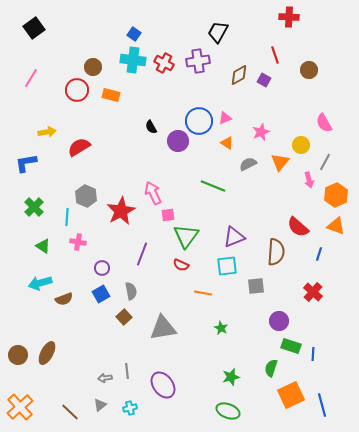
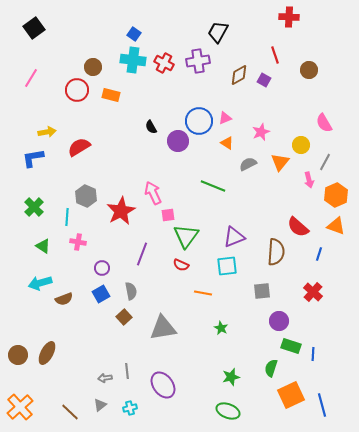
blue L-shape at (26, 163): moved 7 px right, 5 px up
gray square at (256, 286): moved 6 px right, 5 px down
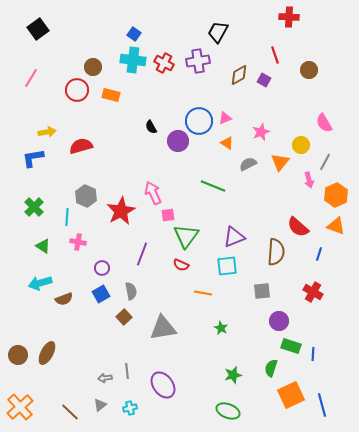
black square at (34, 28): moved 4 px right, 1 px down
red semicircle at (79, 147): moved 2 px right, 1 px up; rotated 15 degrees clockwise
red cross at (313, 292): rotated 12 degrees counterclockwise
green star at (231, 377): moved 2 px right, 2 px up
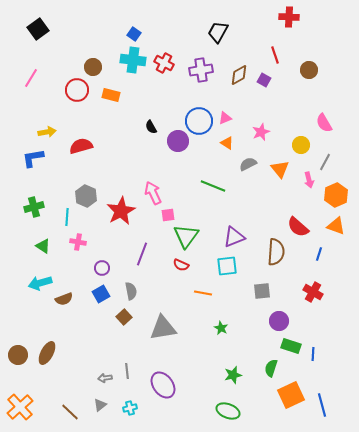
purple cross at (198, 61): moved 3 px right, 9 px down
orange triangle at (280, 162): moved 7 px down; rotated 18 degrees counterclockwise
green cross at (34, 207): rotated 30 degrees clockwise
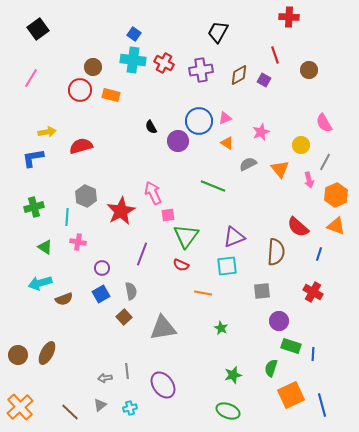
red circle at (77, 90): moved 3 px right
green triangle at (43, 246): moved 2 px right, 1 px down
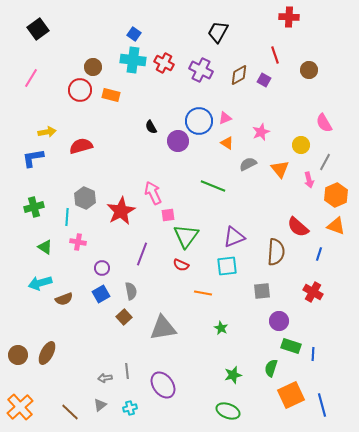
purple cross at (201, 70): rotated 35 degrees clockwise
gray hexagon at (86, 196): moved 1 px left, 2 px down
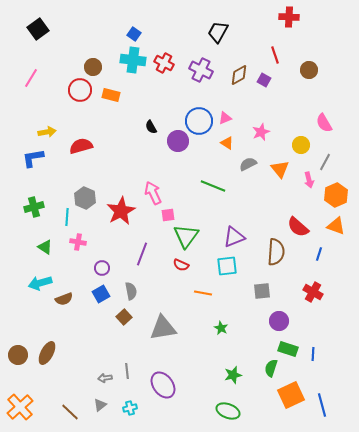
green rectangle at (291, 346): moved 3 px left, 3 px down
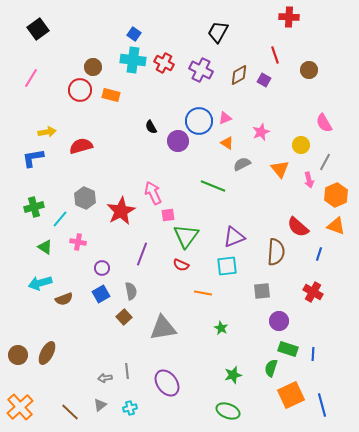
gray semicircle at (248, 164): moved 6 px left
cyan line at (67, 217): moved 7 px left, 2 px down; rotated 36 degrees clockwise
purple ellipse at (163, 385): moved 4 px right, 2 px up
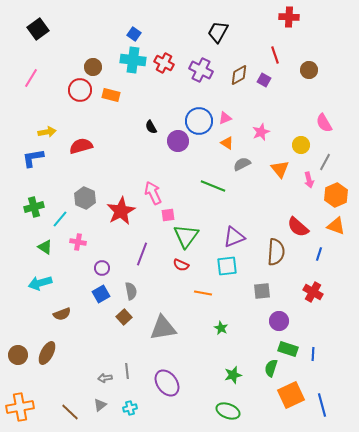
brown semicircle at (64, 299): moved 2 px left, 15 px down
orange cross at (20, 407): rotated 32 degrees clockwise
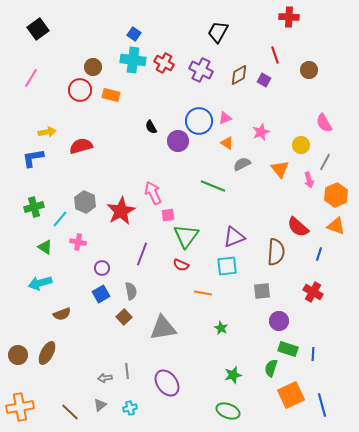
gray hexagon at (85, 198): moved 4 px down
